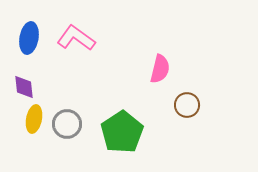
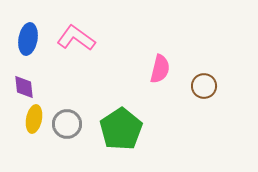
blue ellipse: moved 1 px left, 1 px down
brown circle: moved 17 px right, 19 px up
green pentagon: moved 1 px left, 3 px up
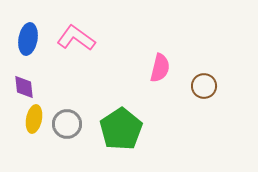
pink semicircle: moved 1 px up
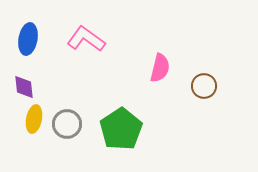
pink L-shape: moved 10 px right, 1 px down
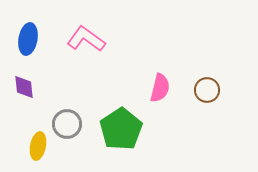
pink semicircle: moved 20 px down
brown circle: moved 3 px right, 4 px down
yellow ellipse: moved 4 px right, 27 px down
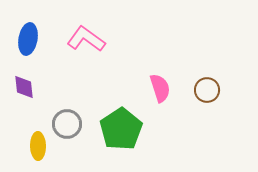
pink semicircle: rotated 32 degrees counterclockwise
yellow ellipse: rotated 12 degrees counterclockwise
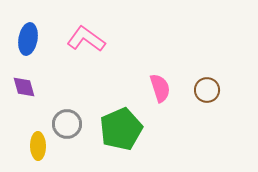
purple diamond: rotated 10 degrees counterclockwise
green pentagon: rotated 9 degrees clockwise
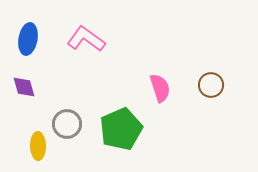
brown circle: moved 4 px right, 5 px up
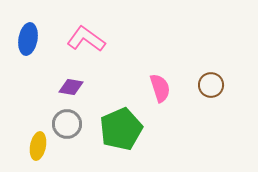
purple diamond: moved 47 px right; rotated 65 degrees counterclockwise
yellow ellipse: rotated 12 degrees clockwise
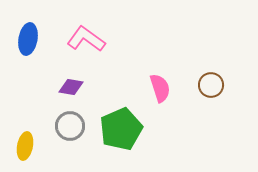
gray circle: moved 3 px right, 2 px down
yellow ellipse: moved 13 px left
